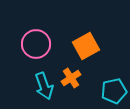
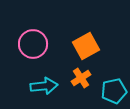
pink circle: moved 3 px left
orange cross: moved 10 px right
cyan arrow: rotated 76 degrees counterclockwise
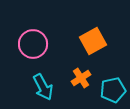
orange square: moved 7 px right, 5 px up
cyan arrow: moved 1 px left, 1 px down; rotated 68 degrees clockwise
cyan pentagon: moved 1 px left, 1 px up
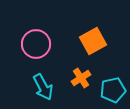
pink circle: moved 3 px right
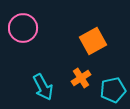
pink circle: moved 13 px left, 16 px up
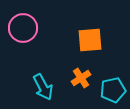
orange square: moved 3 px left, 1 px up; rotated 24 degrees clockwise
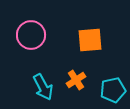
pink circle: moved 8 px right, 7 px down
orange cross: moved 5 px left, 2 px down
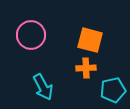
orange square: rotated 20 degrees clockwise
orange cross: moved 10 px right, 12 px up; rotated 30 degrees clockwise
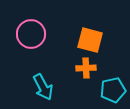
pink circle: moved 1 px up
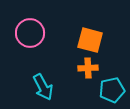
pink circle: moved 1 px left, 1 px up
orange cross: moved 2 px right
cyan pentagon: moved 1 px left
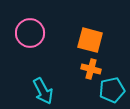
orange cross: moved 3 px right, 1 px down; rotated 18 degrees clockwise
cyan arrow: moved 4 px down
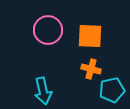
pink circle: moved 18 px right, 3 px up
orange square: moved 4 px up; rotated 12 degrees counterclockwise
cyan arrow: rotated 16 degrees clockwise
